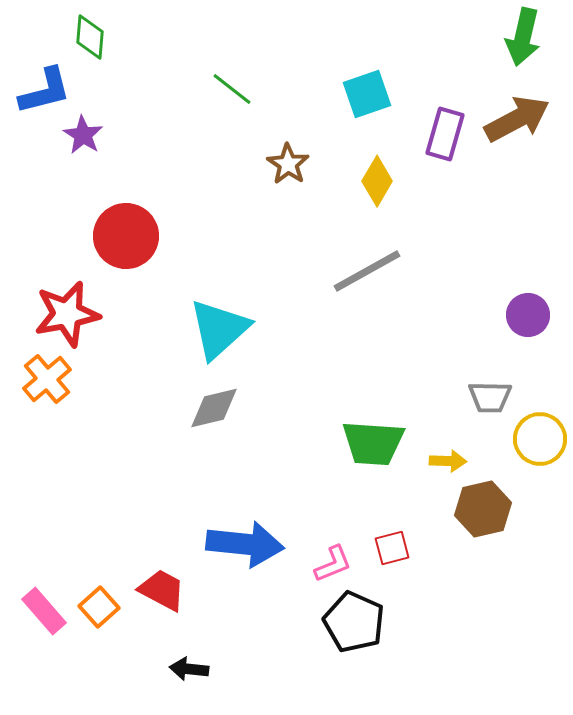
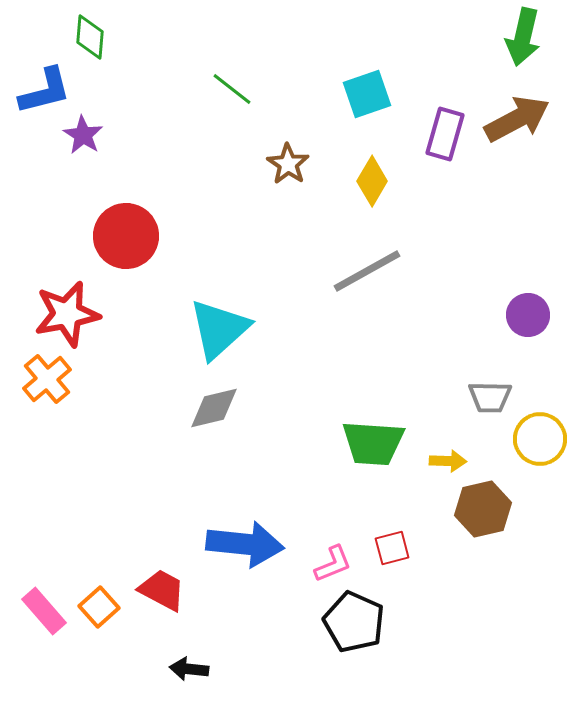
yellow diamond: moved 5 px left
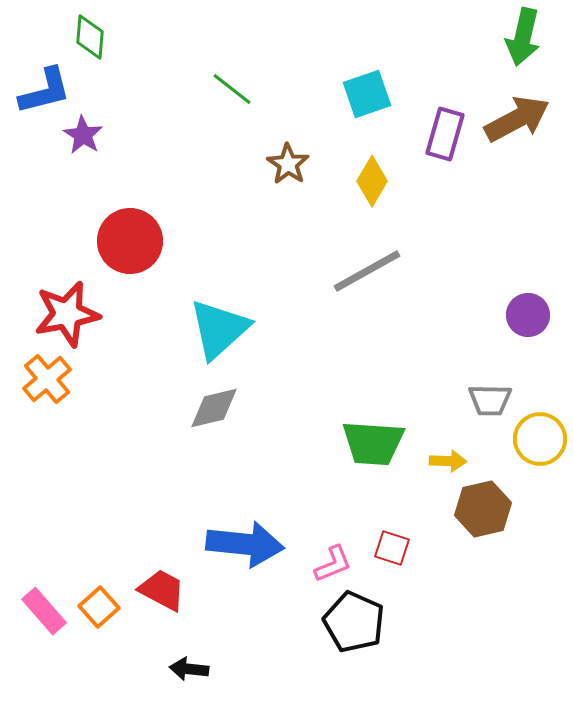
red circle: moved 4 px right, 5 px down
gray trapezoid: moved 3 px down
red square: rotated 33 degrees clockwise
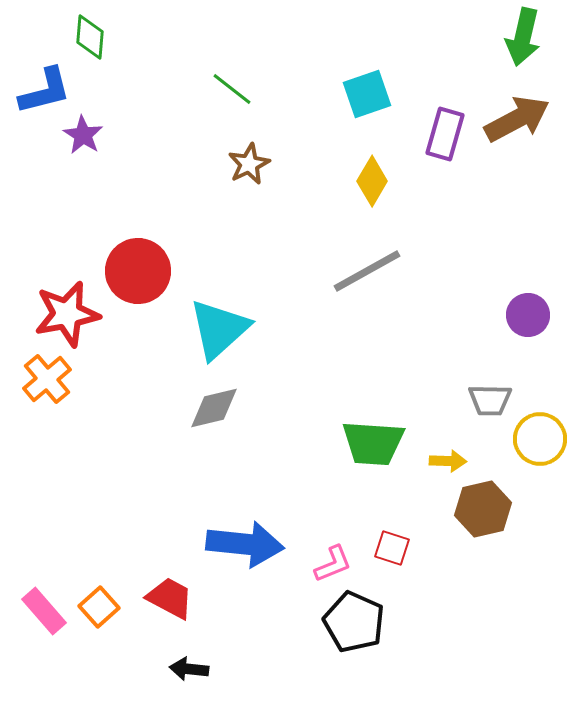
brown star: moved 39 px left; rotated 12 degrees clockwise
red circle: moved 8 px right, 30 px down
red trapezoid: moved 8 px right, 8 px down
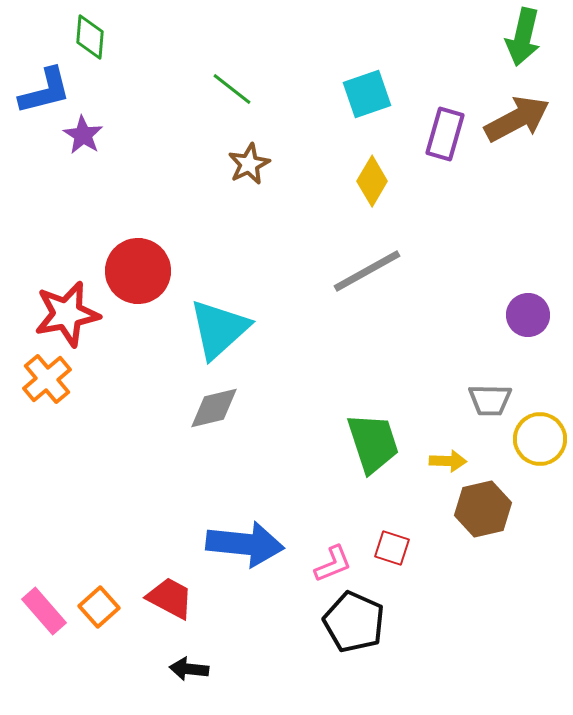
green trapezoid: rotated 112 degrees counterclockwise
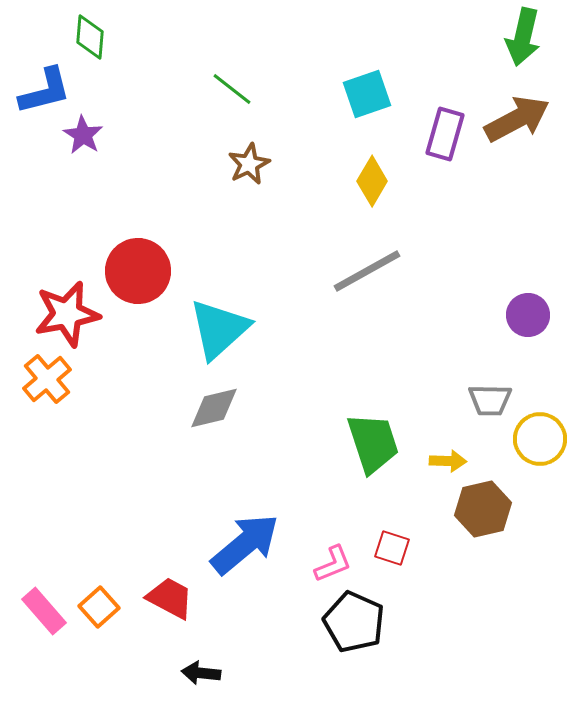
blue arrow: rotated 46 degrees counterclockwise
black arrow: moved 12 px right, 4 px down
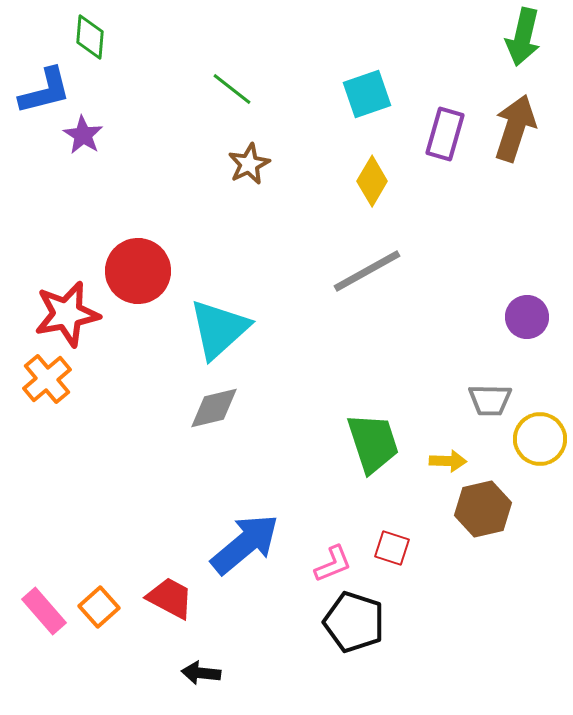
brown arrow: moved 2 px left, 9 px down; rotated 44 degrees counterclockwise
purple circle: moved 1 px left, 2 px down
black pentagon: rotated 6 degrees counterclockwise
